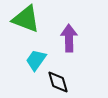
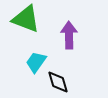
purple arrow: moved 3 px up
cyan trapezoid: moved 2 px down
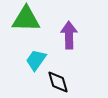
green triangle: rotated 20 degrees counterclockwise
cyan trapezoid: moved 2 px up
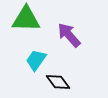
purple arrow: rotated 40 degrees counterclockwise
black diamond: rotated 20 degrees counterclockwise
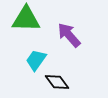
black diamond: moved 1 px left
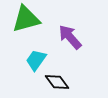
green triangle: rotated 16 degrees counterclockwise
purple arrow: moved 1 px right, 2 px down
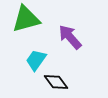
black diamond: moved 1 px left
